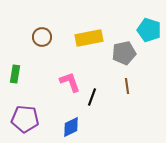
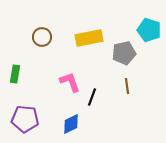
blue diamond: moved 3 px up
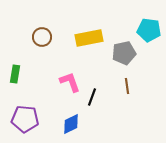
cyan pentagon: rotated 10 degrees counterclockwise
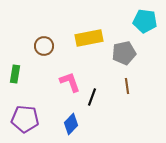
cyan pentagon: moved 4 px left, 9 px up
brown circle: moved 2 px right, 9 px down
blue diamond: rotated 20 degrees counterclockwise
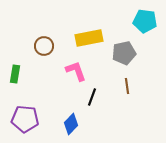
pink L-shape: moved 6 px right, 11 px up
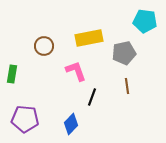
green rectangle: moved 3 px left
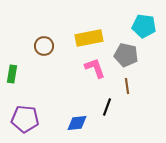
cyan pentagon: moved 1 px left, 5 px down
gray pentagon: moved 2 px right, 2 px down; rotated 25 degrees clockwise
pink L-shape: moved 19 px right, 3 px up
black line: moved 15 px right, 10 px down
blue diamond: moved 6 px right, 1 px up; rotated 40 degrees clockwise
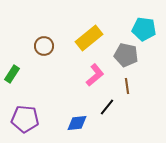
cyan pentagon: moved 3 px down
yellow rectangle: rotated 28 degrees counterclockwise
pink L-shape: moved 7 px down; rotated 70 degrees clockwise
green rectangle: rotated 24 degrees clockwise
black line: rotated 18 degrees clockwise
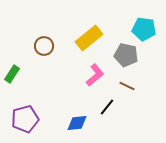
brown line: rotated 56 degrees counterclockwise
purple pentagon: rotated 20 degrees counterclockwise
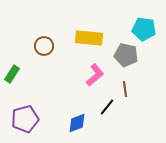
yellow rectangle: rotated 44 degrees clockwise
brown line: moved 2 px left, 3 px down; rotated 56 degrees clockwise
blue diamond: rotated 15 degrees counterclockwise
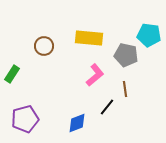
cyan pentagon: moved 5 px right, 6 px down
